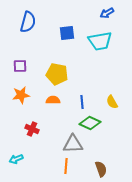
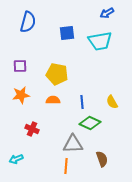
brown semicircle: moved 1 px right, 10 px up
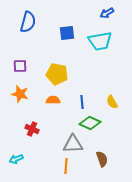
orange star: moved 1 px left, 1 px up; rotated 24 degrees clockwise
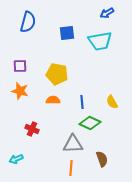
orange star: moved 3 px up
orange line: moved 5 px right, 2 px down
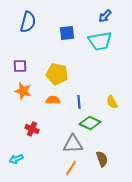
blue arrow: moved 2 px left, 3 px down; rotated 16 degrees counterclockwise
orange star: moved 3 px right
blue line: moved 3 px left
orange line: rotated 28 degrees clockwise
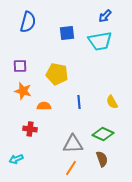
orange semicircle: moved 9 px left, 6 px down
green diamond: moved 13 px right, 11 px down
red cross: moved 2 px left; rotated 16 degrees counterclockwise
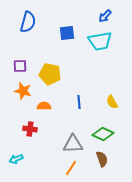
yellow pentagon: moved 7 px left
